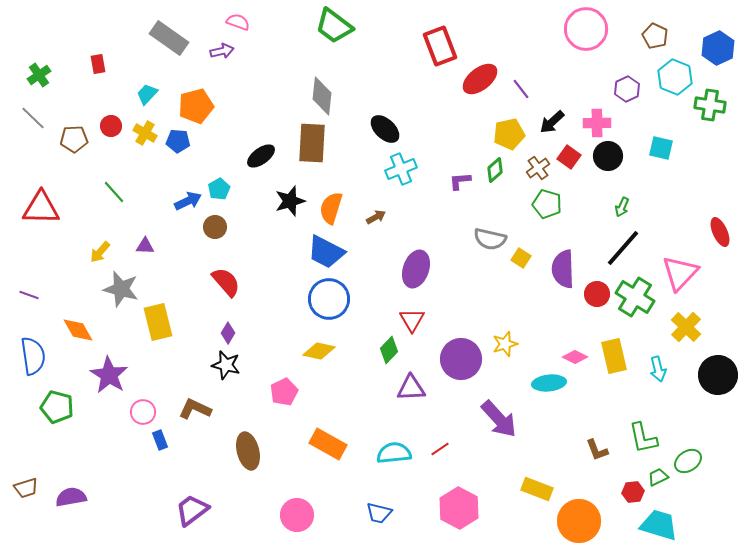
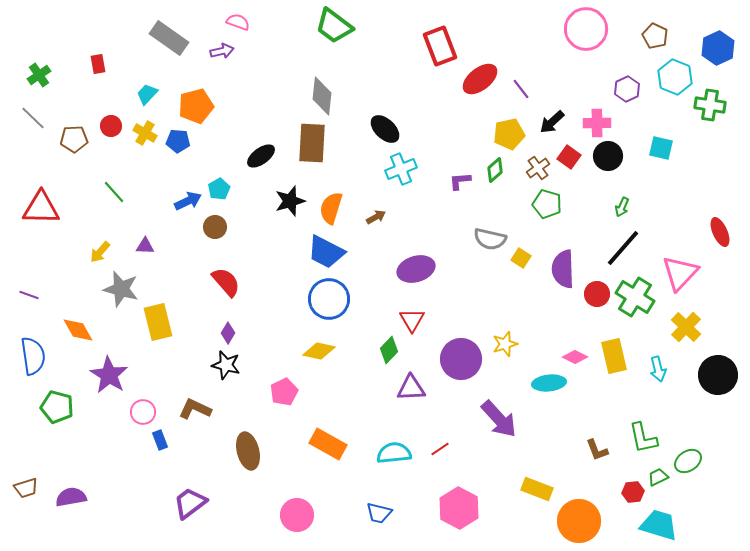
purple ellipse at (416, 269): rotated 54 degrees clockwise
purple trapezoid at (192, 510): moved 2 px left, 7 px up
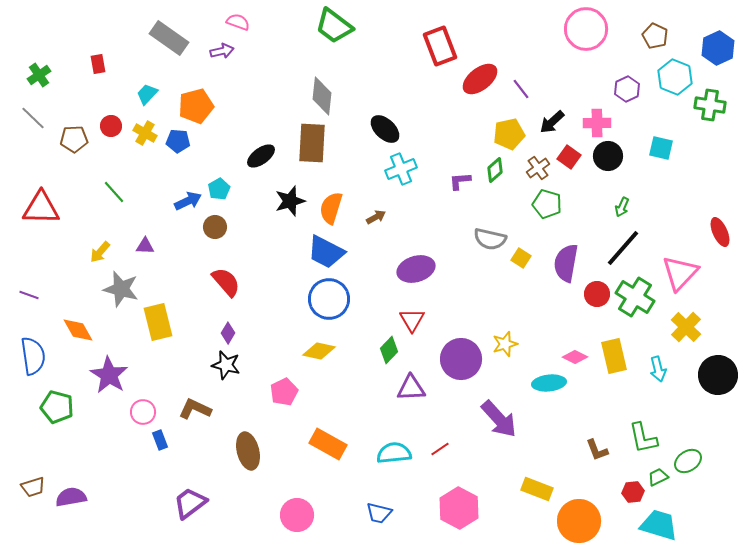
purple semicircle at (563, 269): moved 3 px right, 6 px up; rotated 12 degrees clockwise
brown trapezoid at (26, 488): moved 7 px right, 1 px up
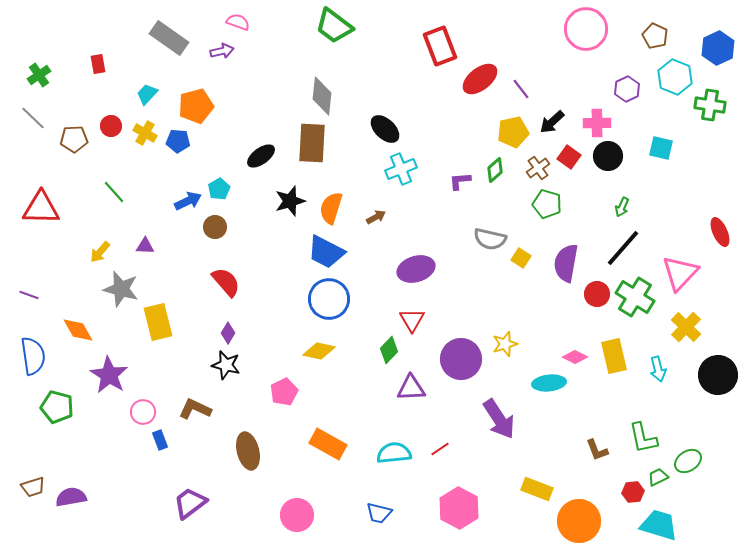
yellow pentagon at (509, 134): moved 4 px right, 2 px up
purple arrow at (499, 419): rotated 9 degrees clockwise
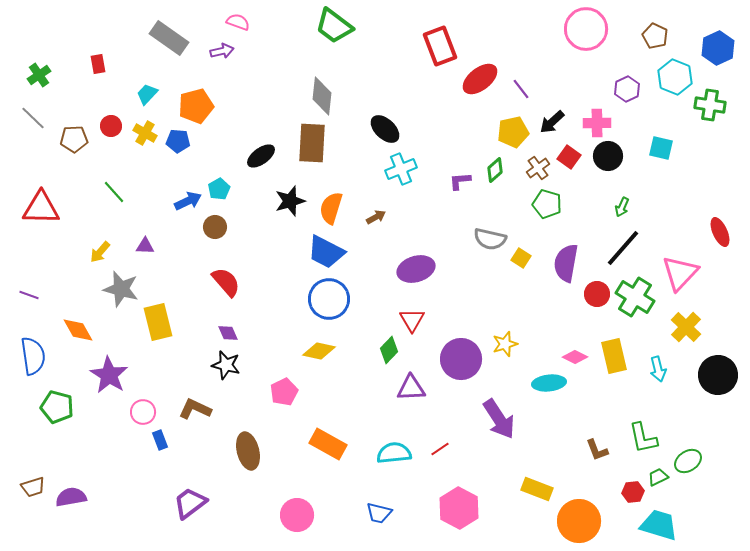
purple diamond at (228, 333): rotated 55 degrees counterclockwise
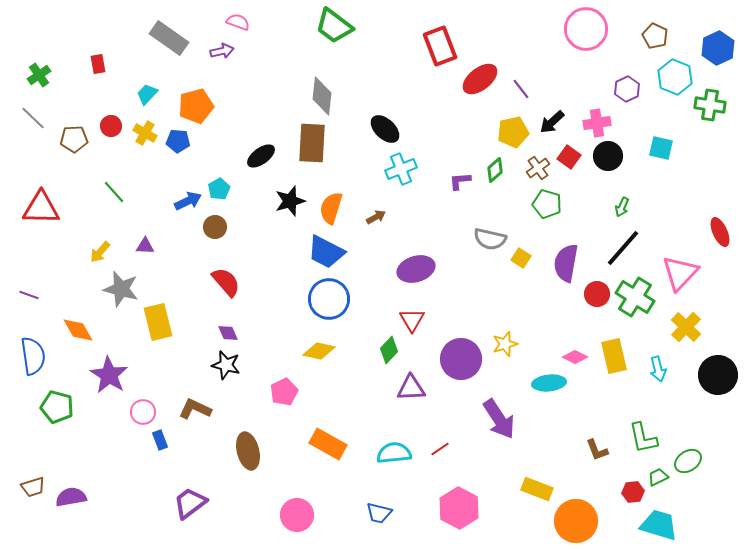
pink cross at (597, 123): rotated 8 degrees counterclockwise
orange circle at (579, 521): moved 3 px left
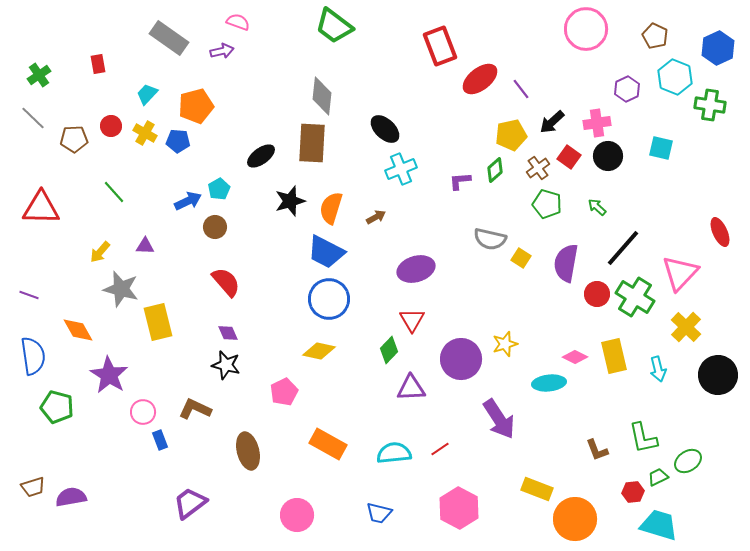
yellow pentagon at (513, 132): moved 2 px left, 3 px down
green arrow at (622, 207): moved 25 px left; rotated 108 degrees clockwise
orange circle at (576, 521): moved 1 px left, 2 px up
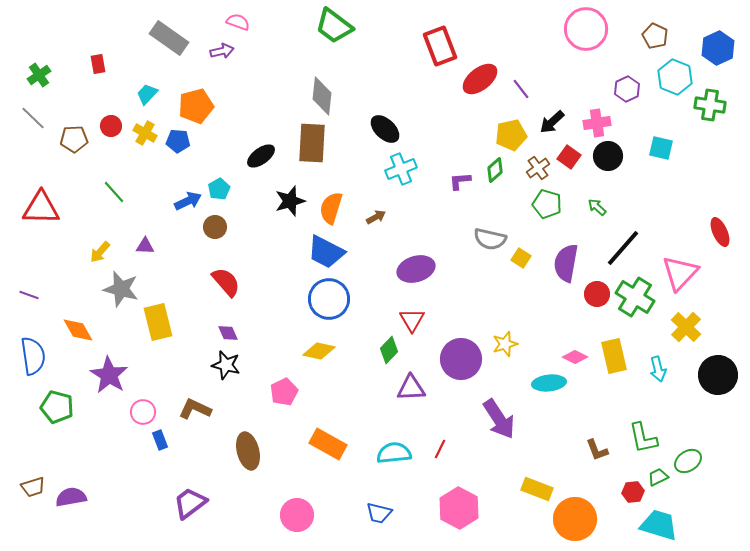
red line at (440, 449): rotated 30 degrees counterclockwise
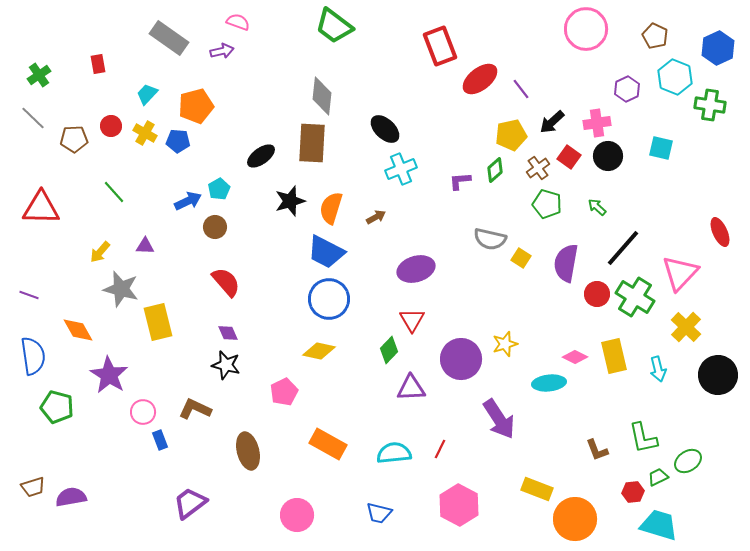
pink hexagon at (459, 508): moved 3 px up
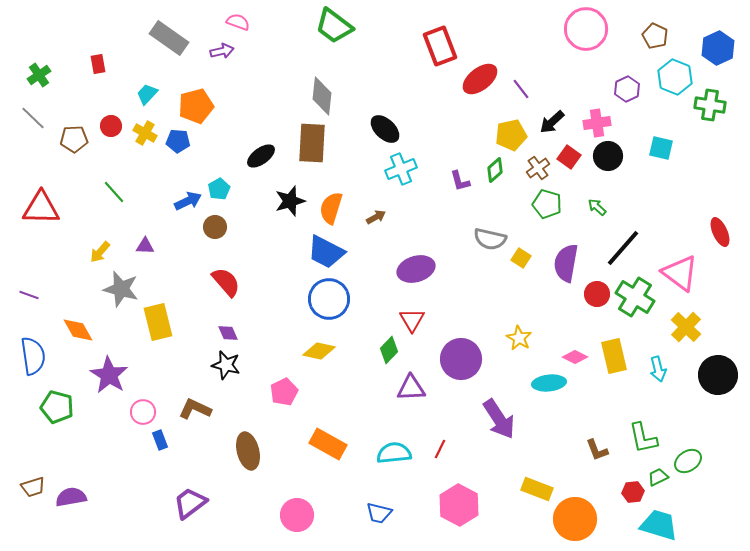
purple L-shape at (460, 181): rotated 100 degrees counterclockwise
pink triangle at (680, 273): rotated 36 degrees counterclockwise
yellow star at (505, 344): moved 14 px right, 6 px up; rotated 25 degrees counterclockwise
